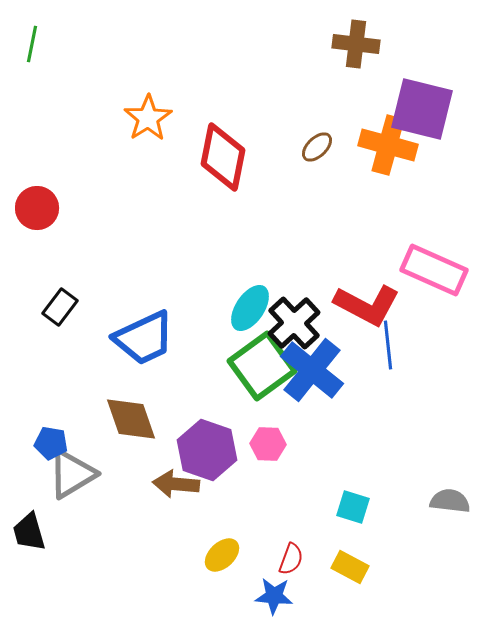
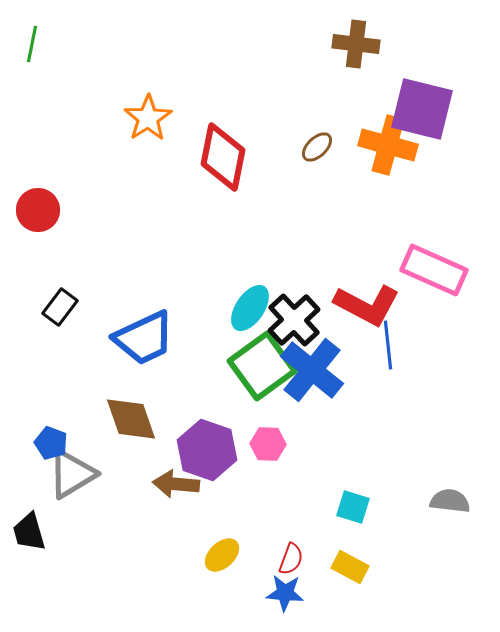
red circle: moved 1 px right, 2 px down
black cross: moved 3 px up
blue pentagon: rotated 12 degrees clockwise
blue star: moved 11 px right, 3 px up
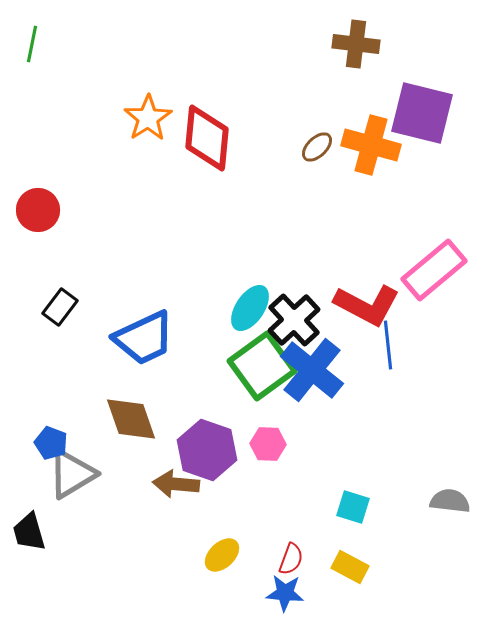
purple square: moved 4 px down
orange cross: moved 17 px left
red diamond: moved 16 px left, 19 px up; rotated 6 degrees counterclockwise
pink rectangle: rotated 64 degrees counterclockwise
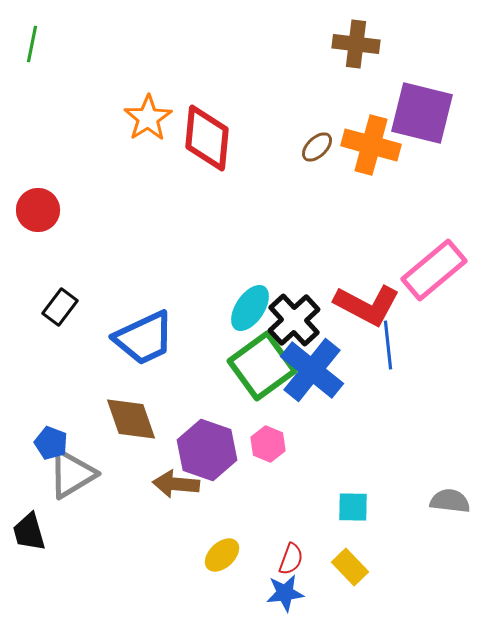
pink hexagon: rotated 20 degrees clockwise
cyan square: rotated 16 degrees counterclockwise
yellow rectangle: rotated 18 degrees clockwise
blue star: rotated 12 degrees counterclockwise
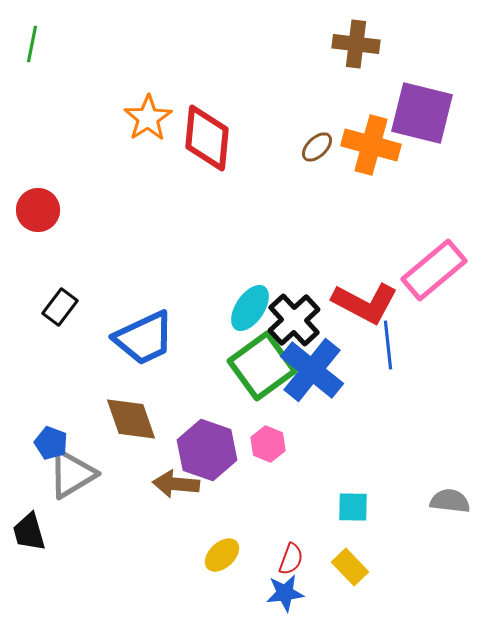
red L-shape: moved 2 px left, 2 px up
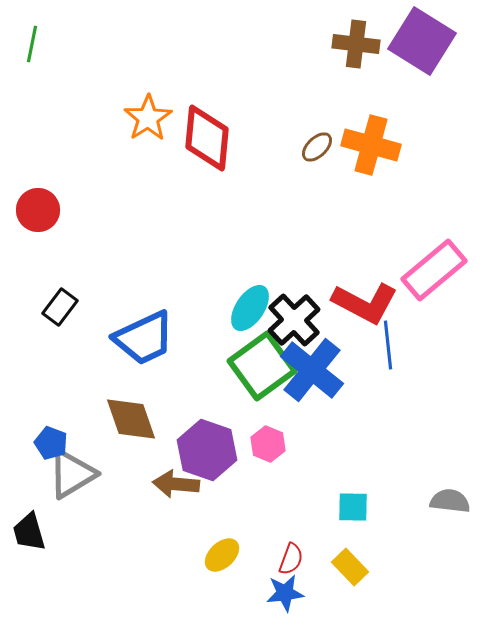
purple square: moved 72 px up; rotated 18 degrees clockwise
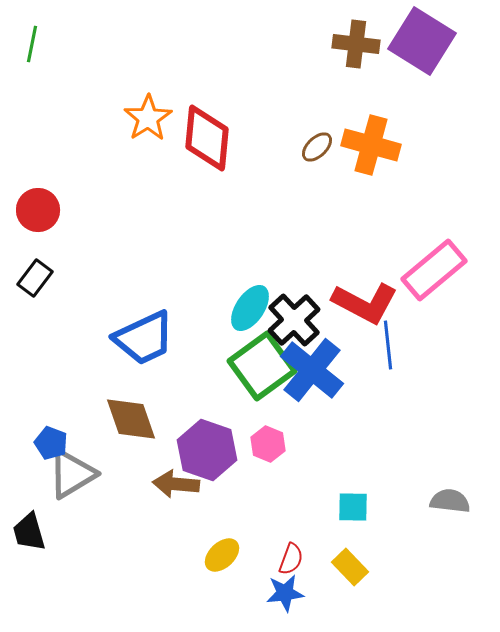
black rectangle: moved 25 px left, 29 px up
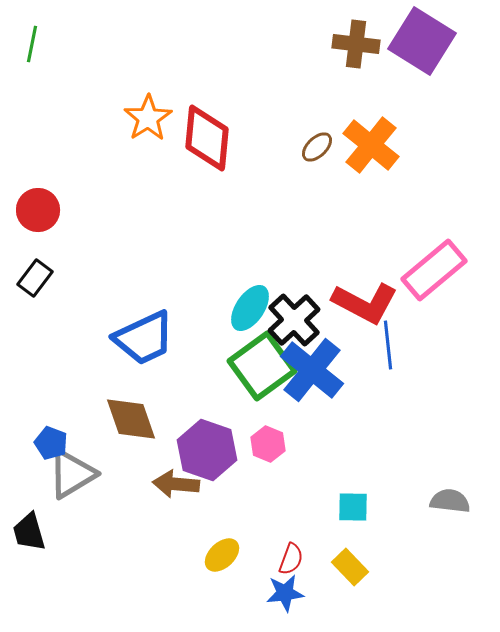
orange cross: rotated 24 degrees clockwise
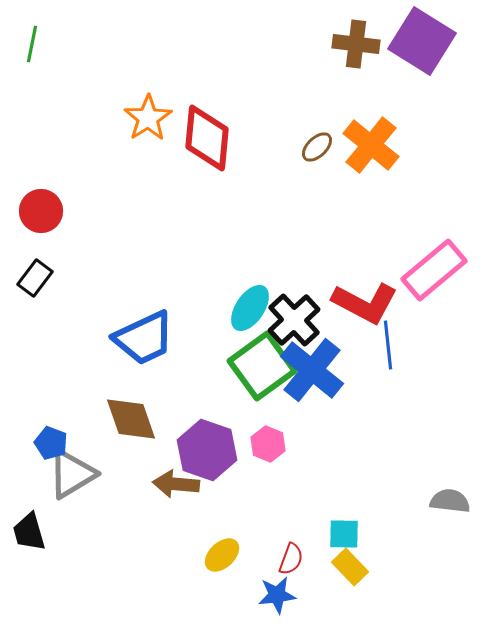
red circle: moved 3 px right, 1 px down
cyan square: moved 9 px left, 27 px down
blue star: moved 8 px left, 2 px down
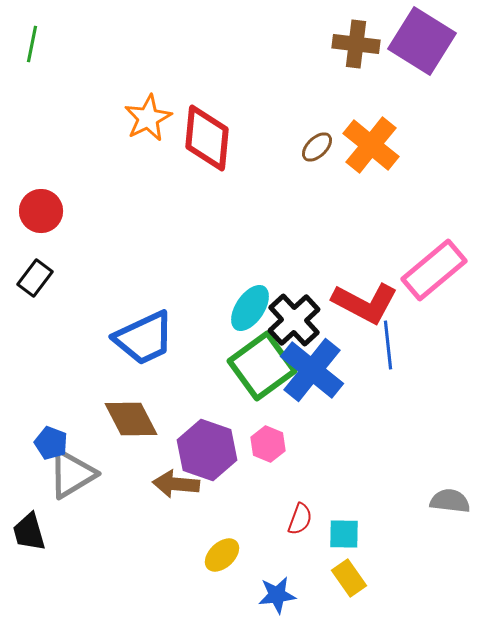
orange star: rotated 6 degrees clockwise
brown diamond: rotated 8 degrees counterclockwise
red semicircle: moved 9 px right, 40 px up
yellow rectangle: moved 1 px left, 11 px down; rotated 9 degrees clockwise
